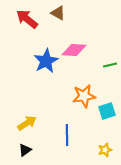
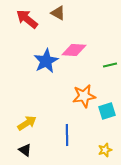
black triangle: rotated 48 degrees counterclockwise
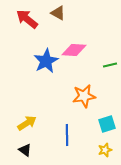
cyan square: moved 13 px down
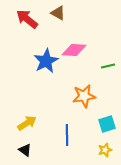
green line: moved 2 px left, 1 px down
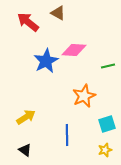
red arrow: moved 1 px right, 3 px down
orange star: rotated 15 degrees counterclockwise
yellow arrow: moved 1 px left, 6 px up
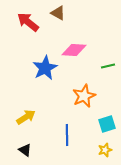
blue star: moved 1 px left, 7 px down
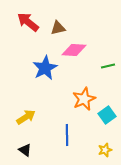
brown triangle: moved 15 px down; rotated 42 degrees counterclockwise
orange star: moved 3 px down
cyan square: moved 9 px up; rotated 18 degrees counterclockwise
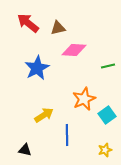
red arrow: moved 1 px down
blue star: moved 8 px left
yellow arrow: moved 18 px right, 2 px up
black triangle: rotated 24 degrees counterclockwise
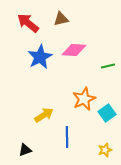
brown triangle: moved 3 px right, 9 px up
blue star: moved 3 px right, 11 px up
cyan square: moved 2 px up
blue line: moved 2 px down
black triangle: rotated 32 degrees counterclockwise
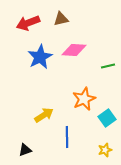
red arrow: rotated 60 degrees counterclockwise
cyan square: moved 5 px down
